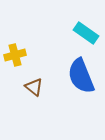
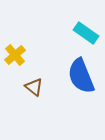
yellow cross: rotated 25 degrees counterclockwise
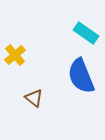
brown triangle: moved 11 px down
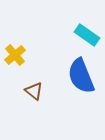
cyan rectangle: moved 1 px right, 2 px down
brown triangle: moved 7 px up
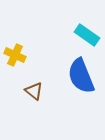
yellow cross: rotated 25 degrees counterclockwise
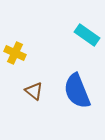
yellow cross: moved 2 px up
blue semicircle: moved 4 px left, 15 px down
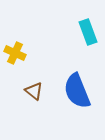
cyan rectangle: moved 1 px right, 3 px up; rotated 35 degrees clockwise
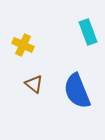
yellow cross: moved 8 px right, 8 px up
brown triangle: moved 7 px up
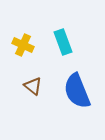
cyan rectangle: moved 25 px left, 10 px down
brown triangle: moved 1 px left, 2 px down
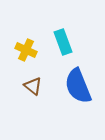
yellow cross: moved 3 px right, 5 px down
blue semicircle: moved 1 px right, 5 px up
